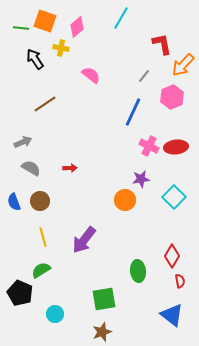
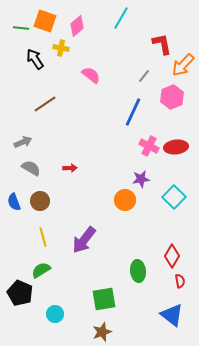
pink diamond: moved 1 px up
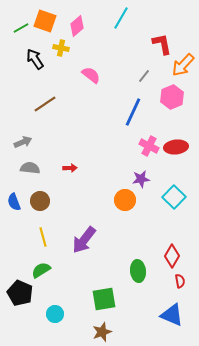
green line: rotated 35 degrees counterclockwise
gray semicircle: moved 1 px left; rotated 24 degrees counterclockwise
blue triangle: rotated 15 degrees counterclockwise
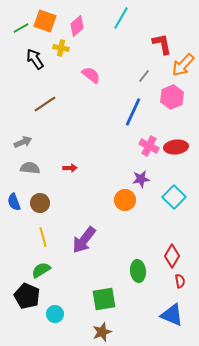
brown circle: moved 2 px down
black pentagon: moved 7 px right, 3 px down
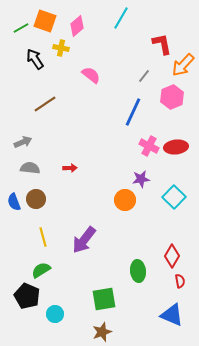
brown circle: moved 4 px left, 4 px up
